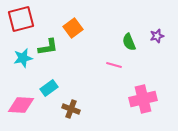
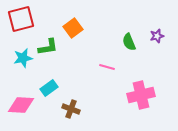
pink line: moved 7 px left, 2 px down
pink cross: moved 2 px left, 4 px up
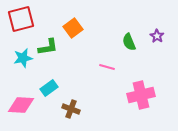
purple star: rotated 24 degrees counterclockwise
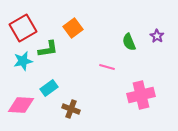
red square: moved 2 px right, 9 px down; rotated 16 degrees counterclockwise
green L-shape: moved 2 px down
cyan star: moved 3 px down
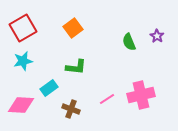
green L-shape: moved 28 px right, 18 px down; rotated 15 degrees clockwise
pink line: moved 32 px down; rotated 49 degrees counterclockwise
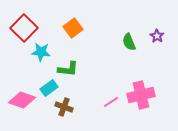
red square: moved 1 px right; rotated 16 degrees counterclockwise
cyan star: moved 18 px right, 9 px up; rotated 18 degrees clockwise
green L-shape: moved 8 px left, 2 px down
pink line: moved 4 px right, 3 px down
pink diamond: moved 1 px right, 5 px up; rotated 16 degrees clockwise
brown cross: moved 7 px left, 2 px up
